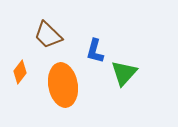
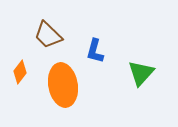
green triangle: moved 17 px right
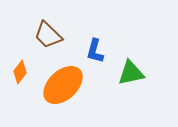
green triangle: moved 10 px left; rotated 36 degrees clockwise
orange ellipse: rotated 57 degrees clockwise
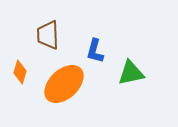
brown trapezoid: rotated 44 degrees clockwise
orange diamond: rotated 20 degrees counterclockwise
orange ellipse: moved 1 px right, 1 px up
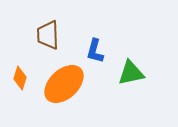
orange diamond: moved 6 px down
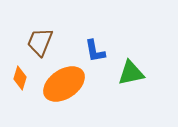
brown trapezoid: moved 8 px left, 7 px down; rotated 24 degrees clockwise
blue L-shape: rotated 25 degrees counterclockwise
orange ellipse: rotated 9 degrees clockwise
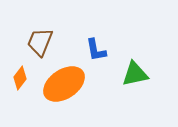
blue L-shape: moved 1 px right, 1 px up
green triangle: moved 4 px right, 1 px down
orange diamond: rotated 20 degrees clockwise
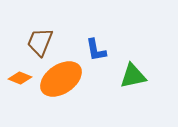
green triangle: moved 2 px left, 2 px down
orange diamond: rotated 75 degrees clockwise
orange ellipse: moved 3 px left, 5 px up
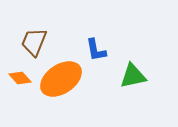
brown trapezoid: moved 6 px left
orange diamond: rotated 25 degrees clockwise
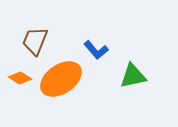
brown trapezoid: moved 1 px right, 1 px up
blue L-shape: rotated 30 degrees counterclockwise
orange diamond: rotated 15 degrees counterclockwise
